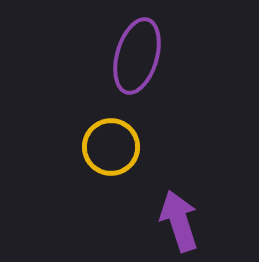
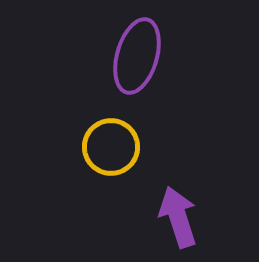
purple arrow: moved 1 px left, 4 px up
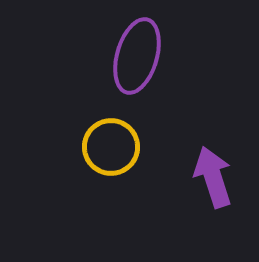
purple arrow: moved 35 px right, 40 px up
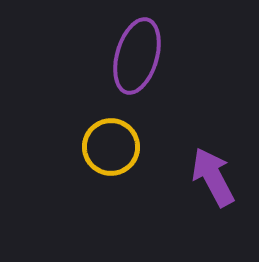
purple arrow: rotated 10 degrees counterclockwise
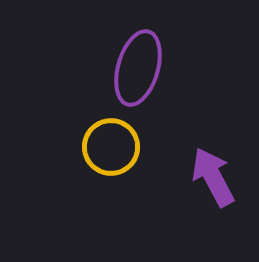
purple ellipse: moved 1 px right, 12 px down
